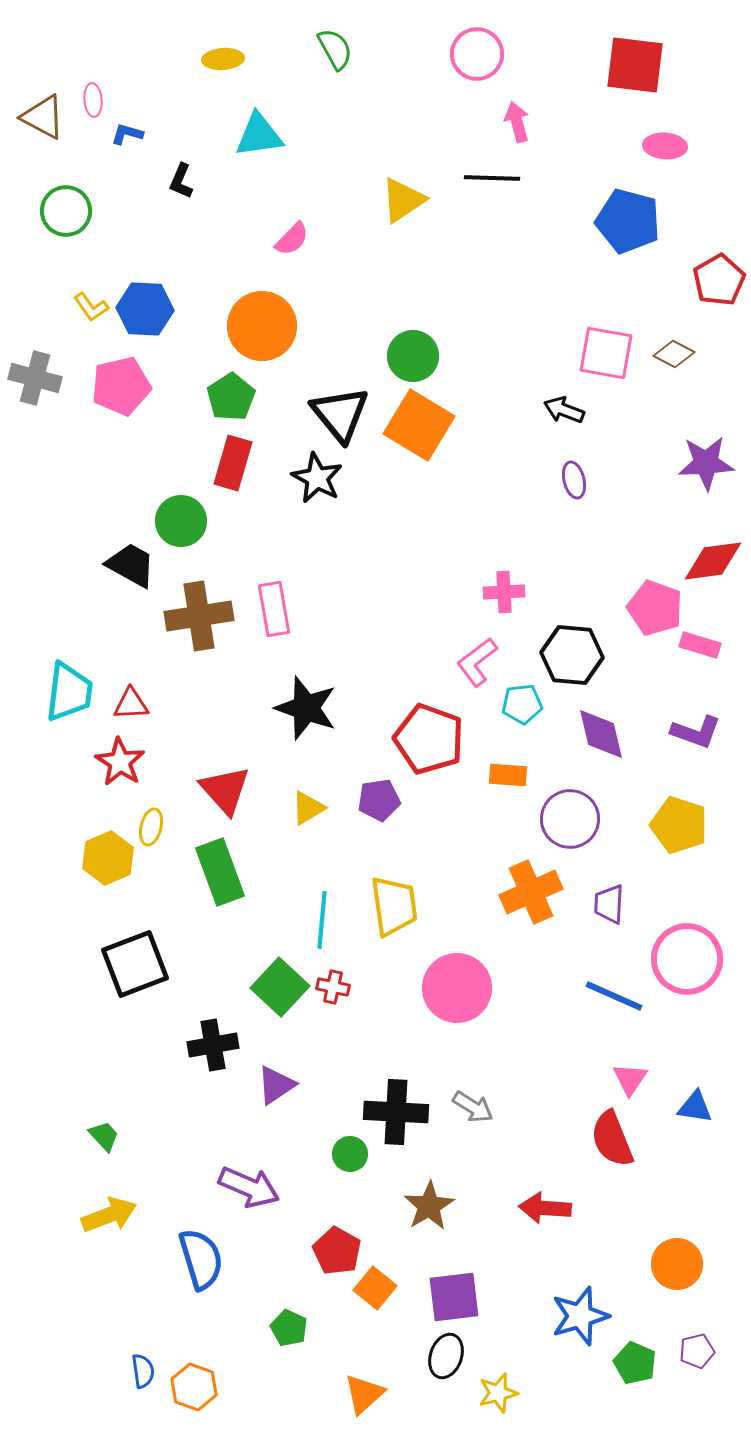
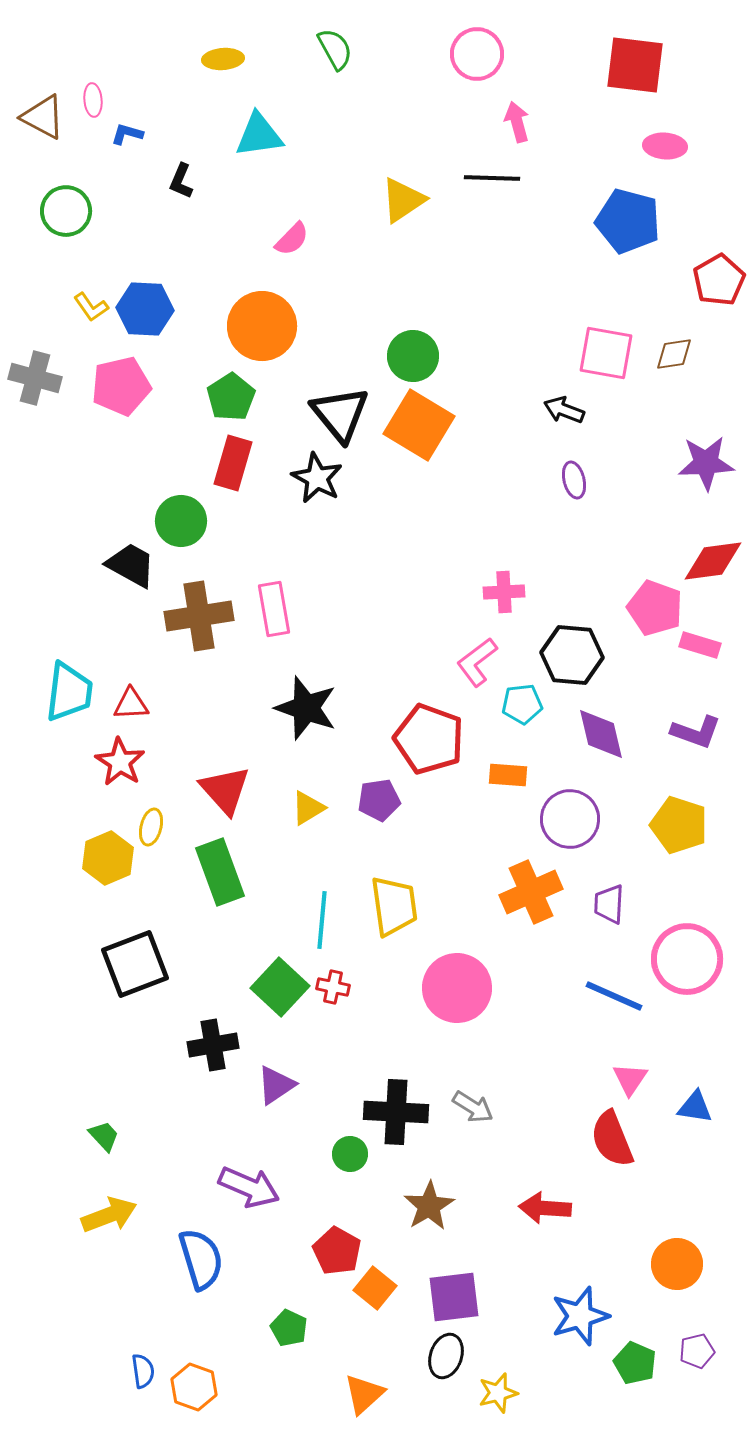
brown diamond at (674, 354): rotated 36 degrees counterclockwise
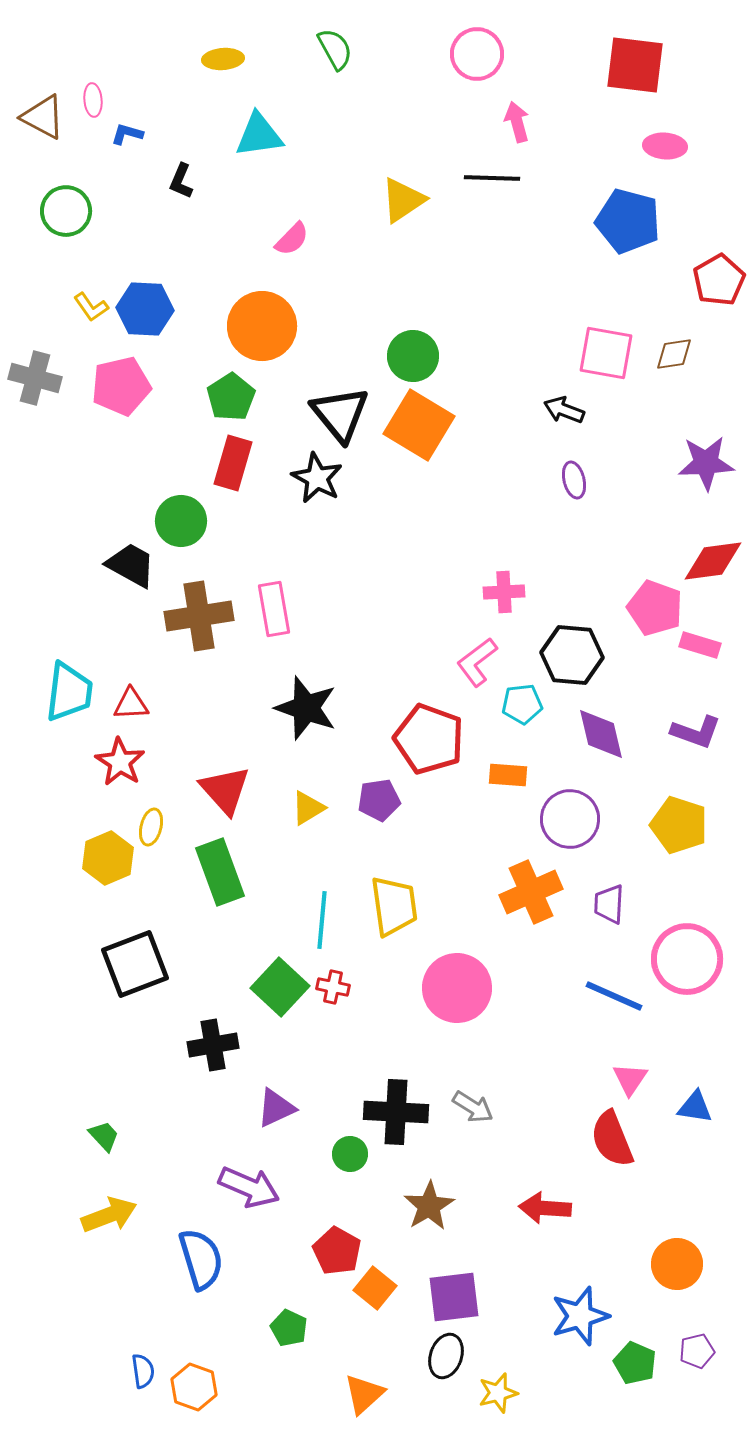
purple triangle at (276, 1085): moved 23 px down; rotated 9 degrees clockwise
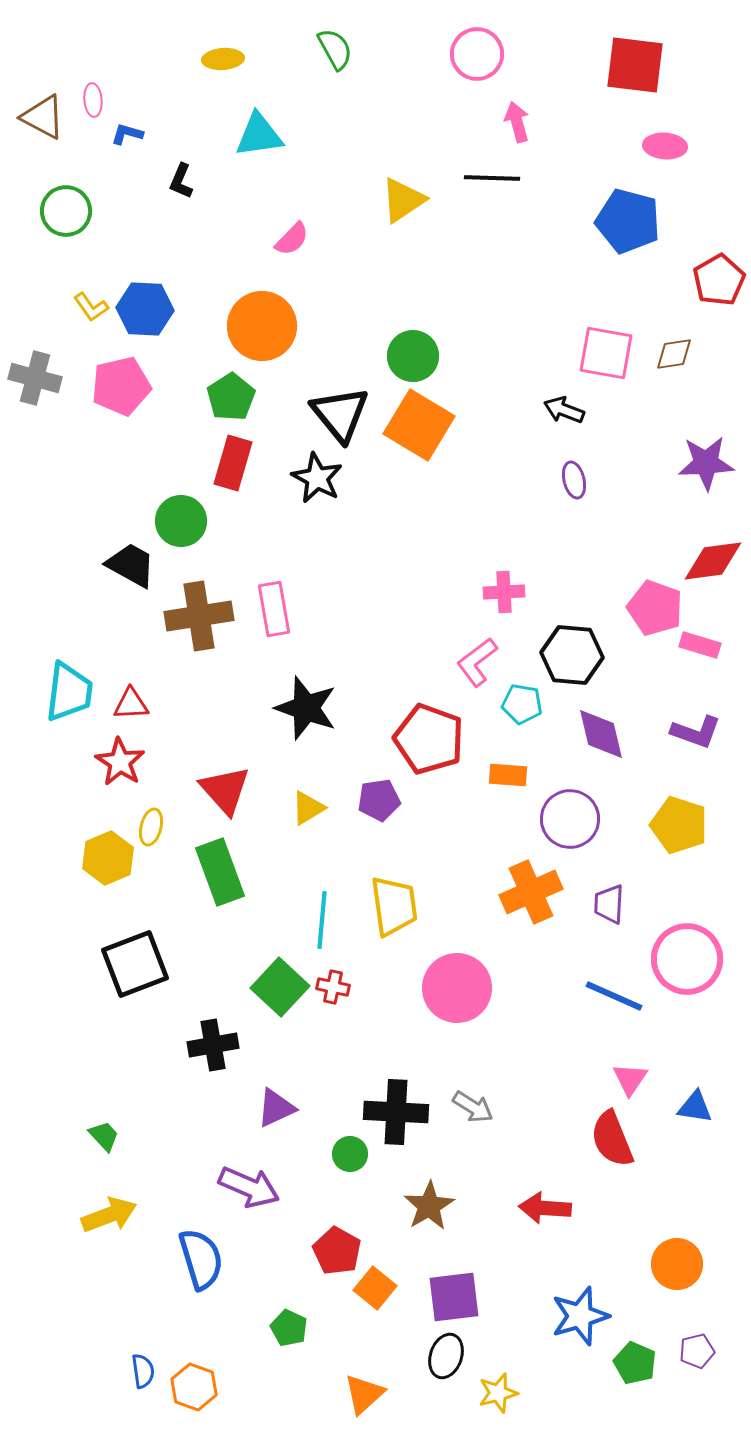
cyan pentagon at (522, 704): rotated 15 degrees clockwise
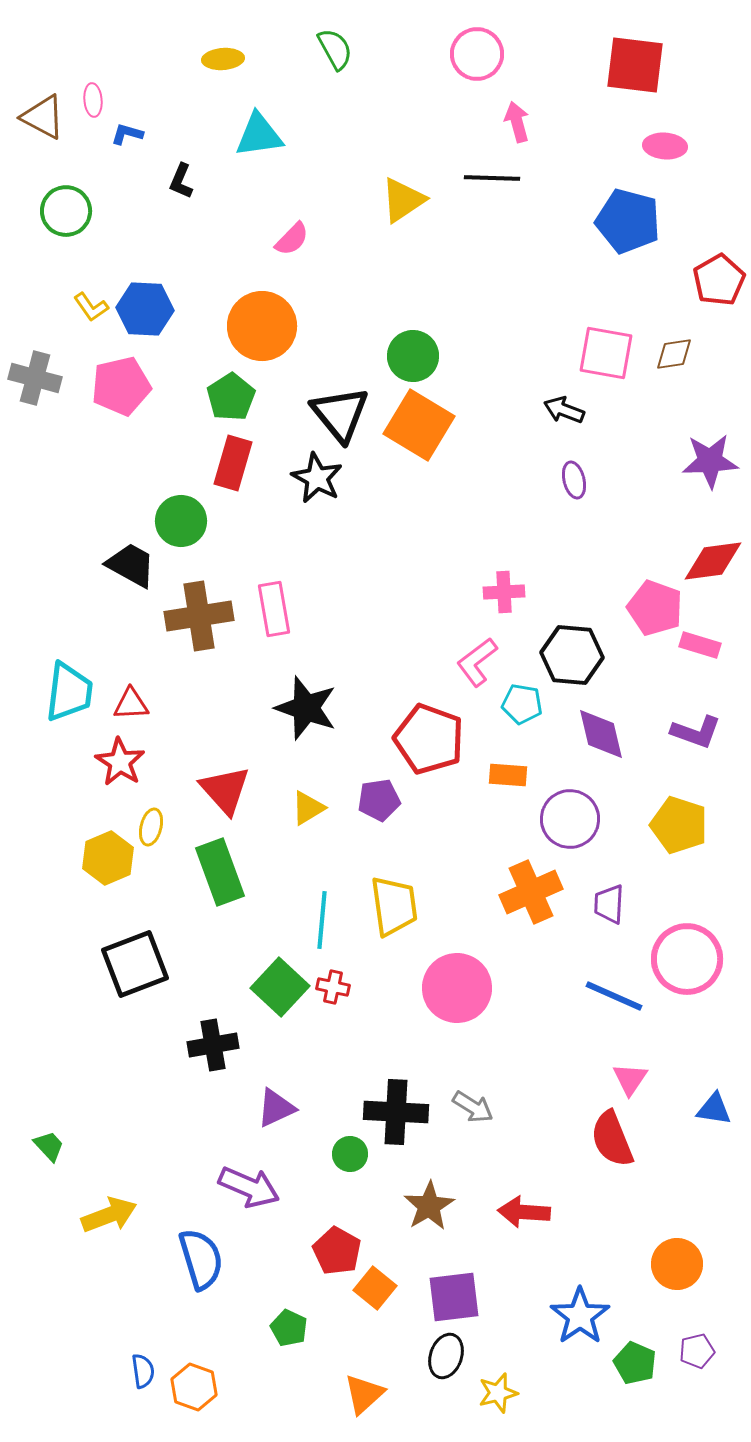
purple star at (706, 463): moved 4 px right, 2 px up
blue triangle at (695, 1107): moved 19 px right, 2 px down
green trapezoid at (104, 1136): moved 55 px left, 10 px down
red arrow at (545, 1208): moved 21 px left, 4 px down
blue star at (580, 1316): rotated 18 degrees counterclockwise
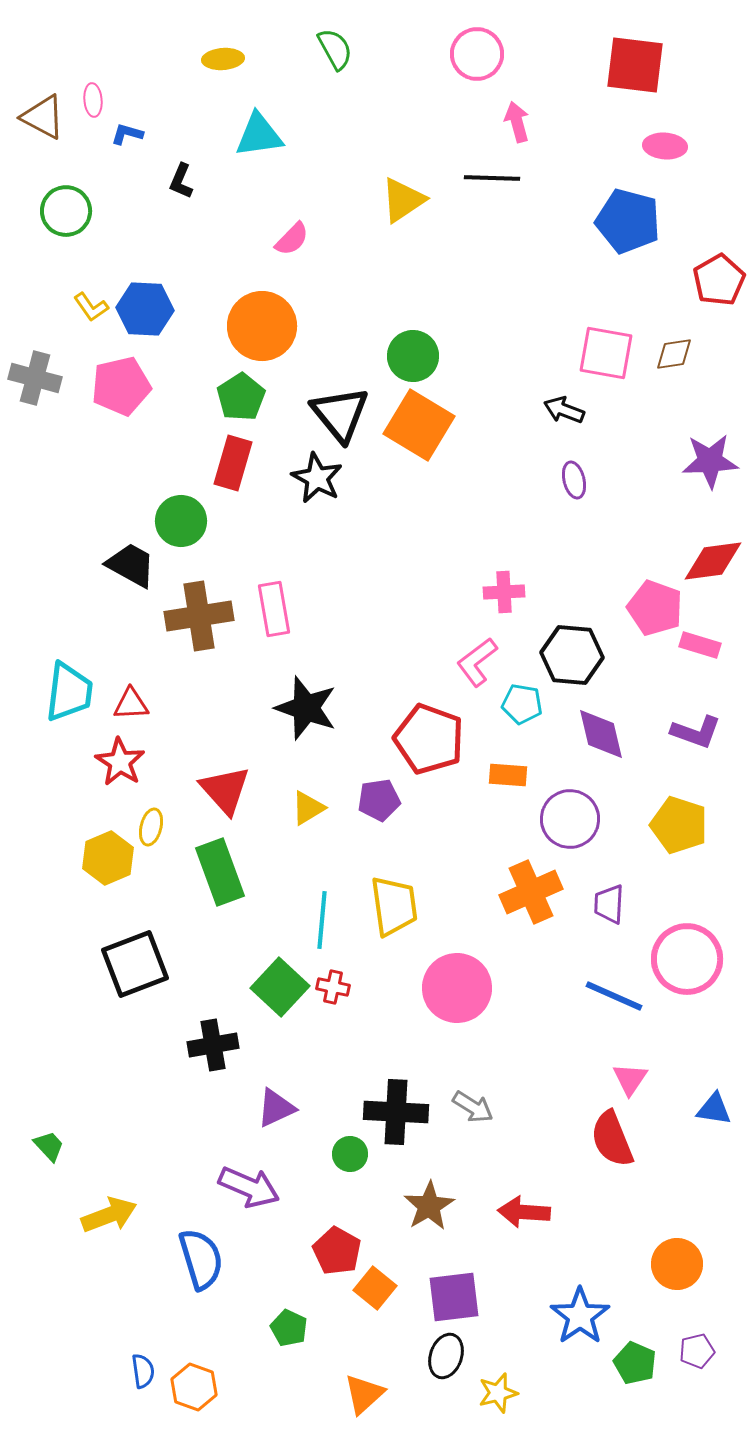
green pentagon at (231, 397): moved 10 px right
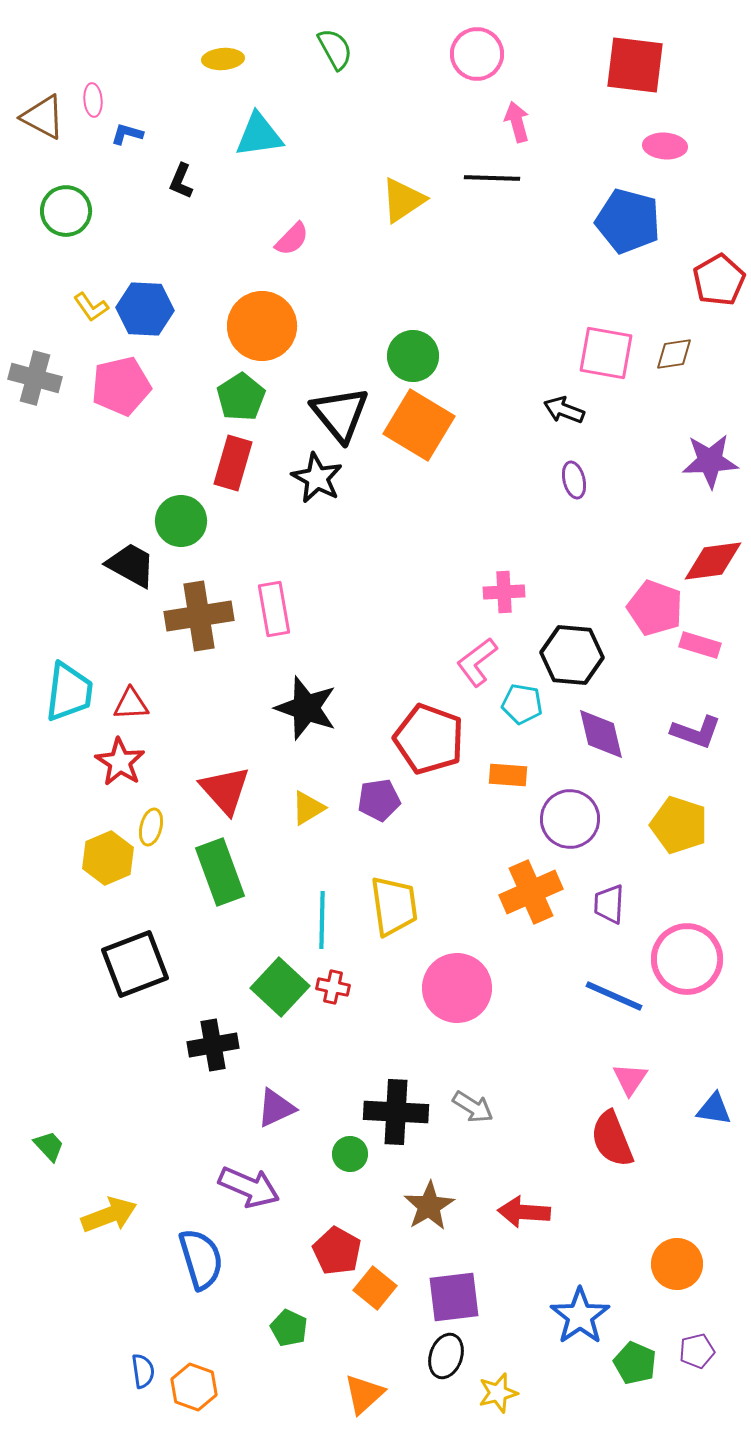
cyan line at (322, 920): rotated 4 degrees counterclockwise
